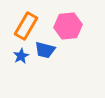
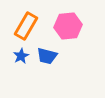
blue trapezoid: moved 2 px right, 6 px down
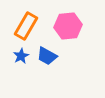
blue trapezoid: rotated 15 degrees clockwise
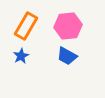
blue trapezoid: moved 20 px right
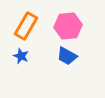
blue star: rotated 21 degrees counterclockwise
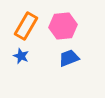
pink hexagon: moved 5 px left
blue trapezoid: moved 2 px right, 2 px down; rotated 130 degrees clockwise
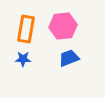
orange rectangle: moved 3 px down; rotated 20 degrees counterclockwise
blue star: moved 2 px right, 3 px down; rotated 21 degrees counterclockwise
